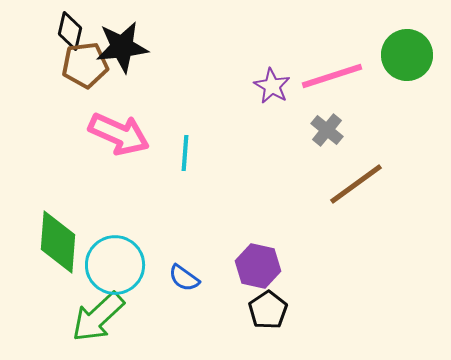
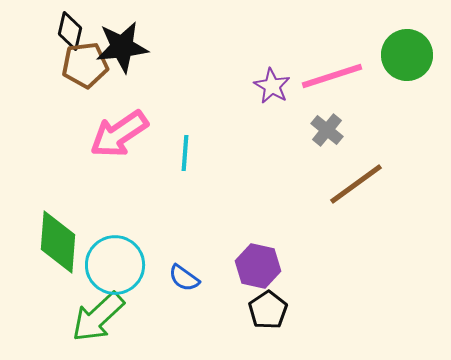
pink arrow: rotated 122 degrees clockwise
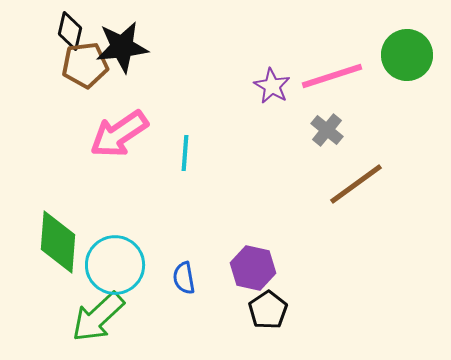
purple hexagon: moved 5 px left, 2 px down
blue semicircle: rotated 44 degrees clockwise
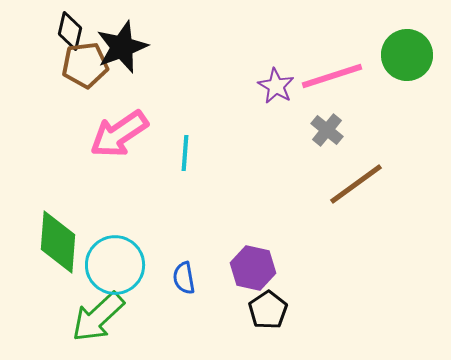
black star: rotated 14 degrees counterclockwise
purple star: moved 4 px right
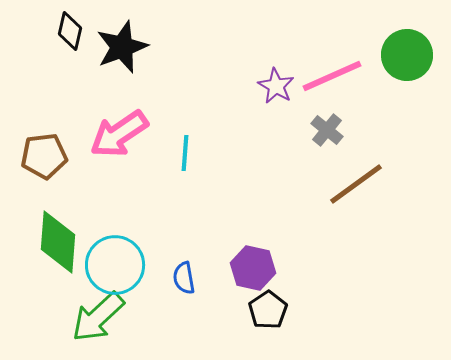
brown pentagon: moved 41 px left, 91 px down
pink line: rotated 6 degrees counterclockwise
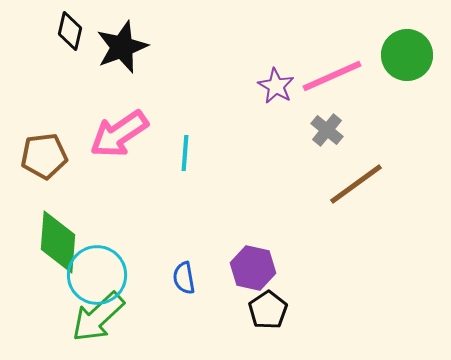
cyan circle: moved 18 px left, 10 px down
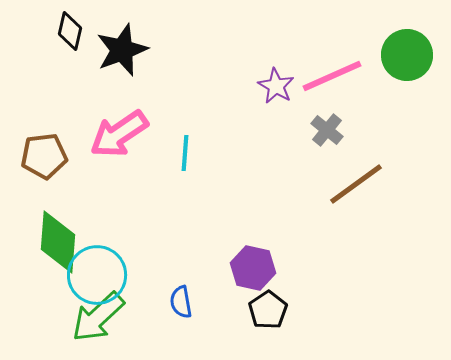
black star: moved 3 px down
blue semicircle: moved 3 px left, 24 px down
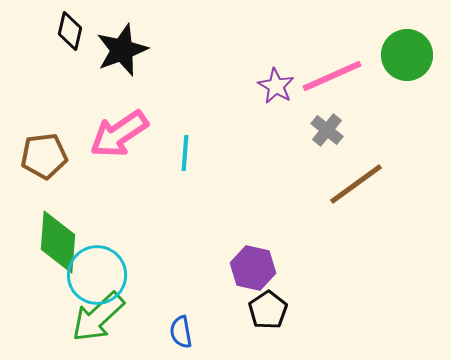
blue semicircle: moved 30 px down
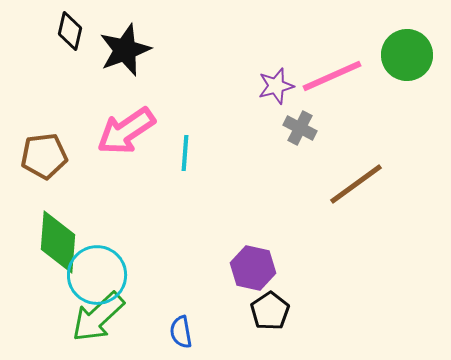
black star: moved 3 px right
purple star: rotated 27 degrees clockwise
gray cross: moved 27 px left, 2 px up; rotated 12 degrees counterclockwise
pink arrow: moved 7 px right, 3 px up
black pentagon: moved 2 px right, 1 px down
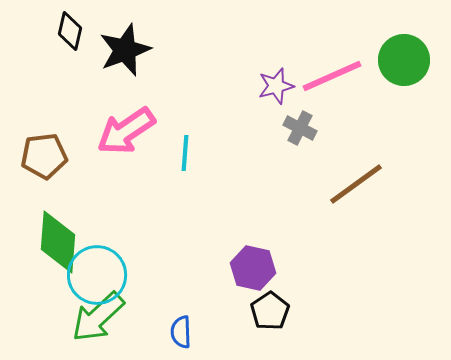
green circle: moved 3 px left, 5 px down
blue semicircle: rotated 8 degrees clockwise
